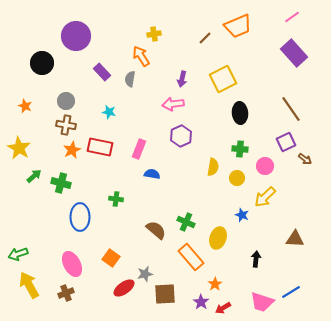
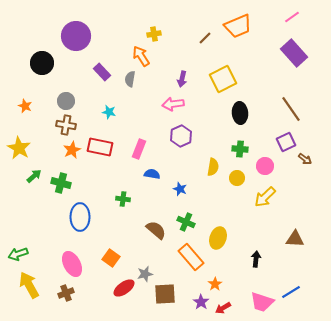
green cross at (116, 199): moved 7 px right
blue star at (242, 215): moved 62 px left, 26 px up
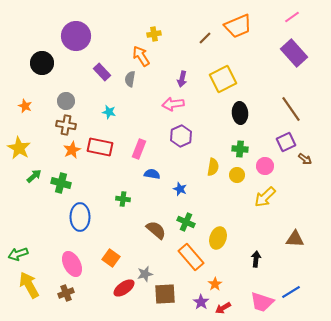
yellow circle at (237, 178): moved 3 px up
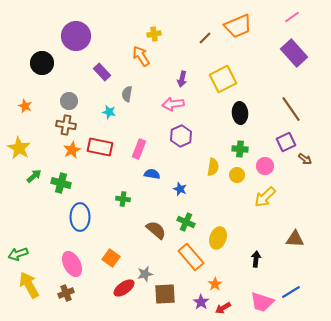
gray semicircle at (130, 79): moved 3 px left, 15 px down
gray circle at (66, 101): moved 3 px right
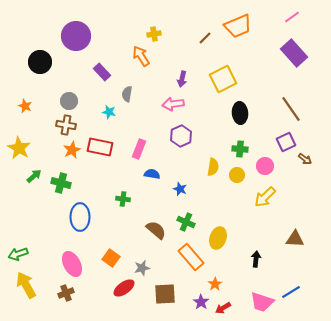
black circle at (42, 63): moved 2 px left, 1 px up
gray star at (145, 274): moved 3 px left, 6 px up
yellow arrow at (29, 285): moved 3 px left
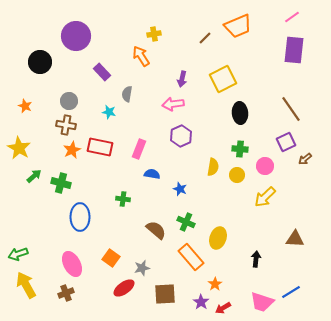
purple rectangle at (294, 53): moved 3 px up; rotated 48 degrees clockwise
brown arrow at (305, 159): rotated 104 degrees clockwise
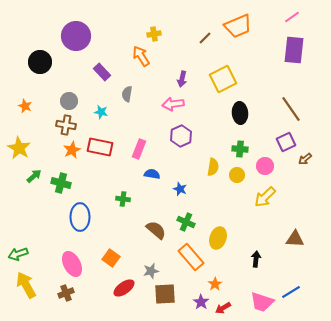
cyan star at (109, 112): moved 8 px left
gray star at (142, 268): moved 9 px right, 3 px down
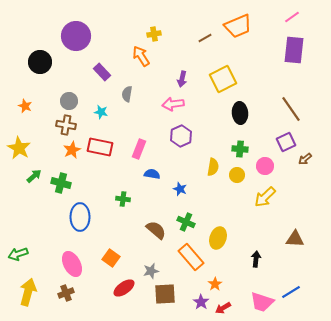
brown line at (205, 38): rotated 16 degrees clockwise
yellow arrow at (26, 285): moved 2 px right, 7 px down; rotated 44 degrees clockwise
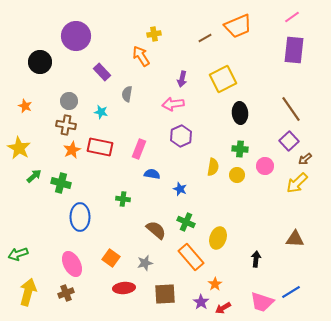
purple square at (286, 142): moved 3 px right, 1 px up; rotated 18 degrees counterclockwise
yellow arrow at (265, 197): moved 32 px right, 14 px up
gray star at (151, 271): moved 6 px left, 8 px up
red ellipse at (124, 288): rotated 30 degrees clockwise
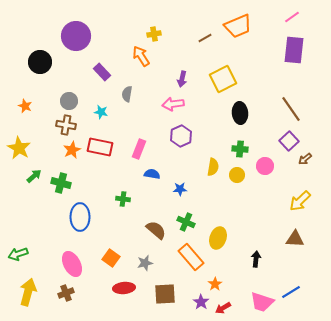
yellow arrow at (297, 183): moved 3 px right, 18 px down
blue star at (180, 189): rotated 24 degrees counterclockwise
